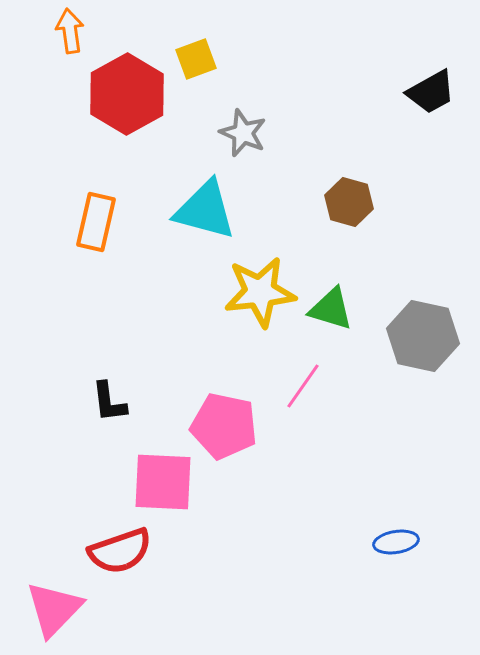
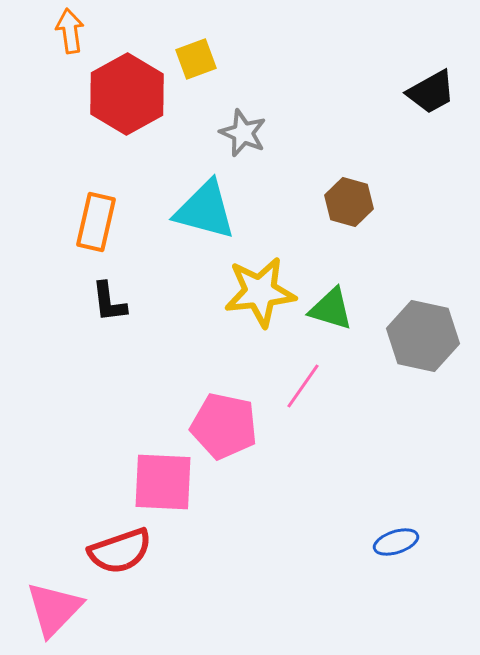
black L-shape: moved 100 px up
blue ellipse: rotated 9 degrees counterclockwise
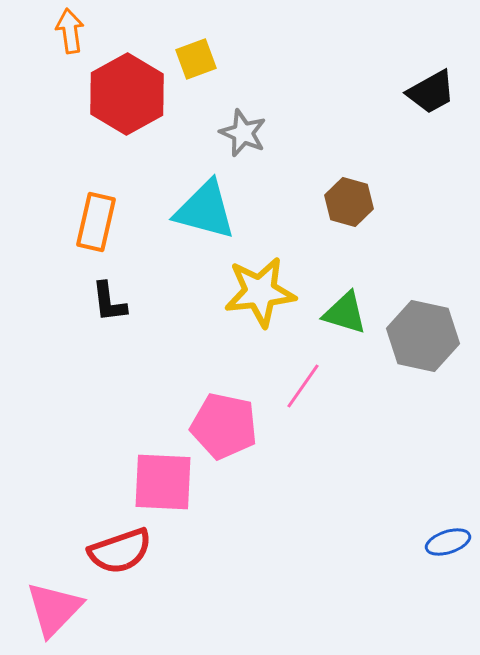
green triangle: moved 14 px right, 4 px down
blue ellipse: moved 52 px right
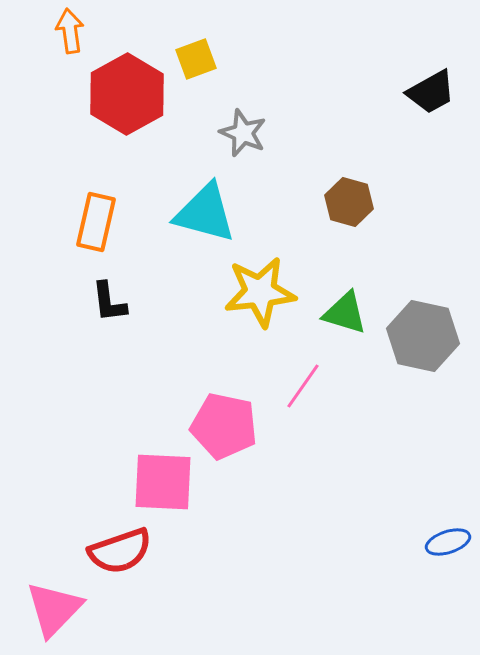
cyan triangle: moved 3 px down
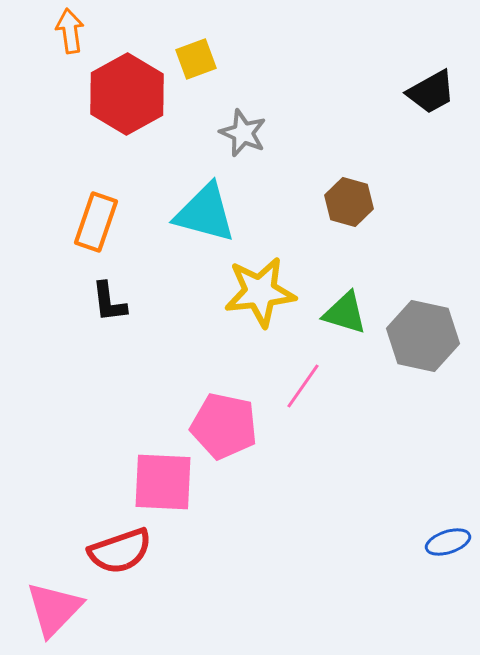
orange rectangle: rotated 6 degrees clockwise
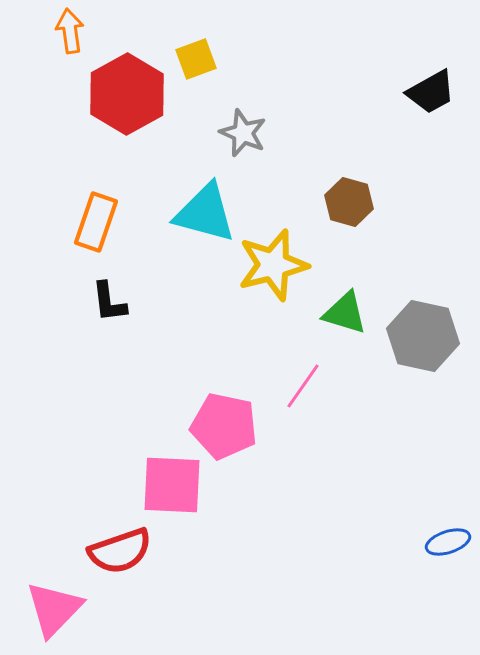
yellow star: moved 13 px right, 27 px up; rotated 8 degrees counterclockwise
pink square: moved 9 px right, 3 px down
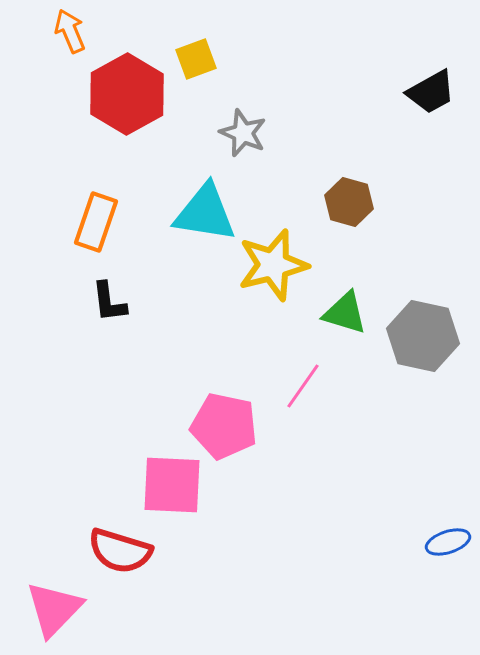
orange arrow: rotated 15 degrees counterclockwise
cyan triangle: rotated 6 degrees counterclockwise
red semicircle: rotated 36 degrees clockwise
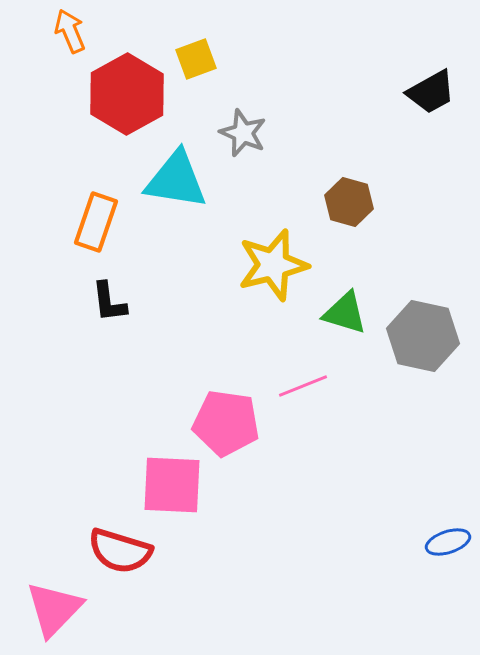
cyan triangle: moved 29 px left, 33 px up
pink line: rotated 33 degrees clockwise
pink pentagon: moved 2 px right, 3 px up; rotated 4 degrees counterclockwise
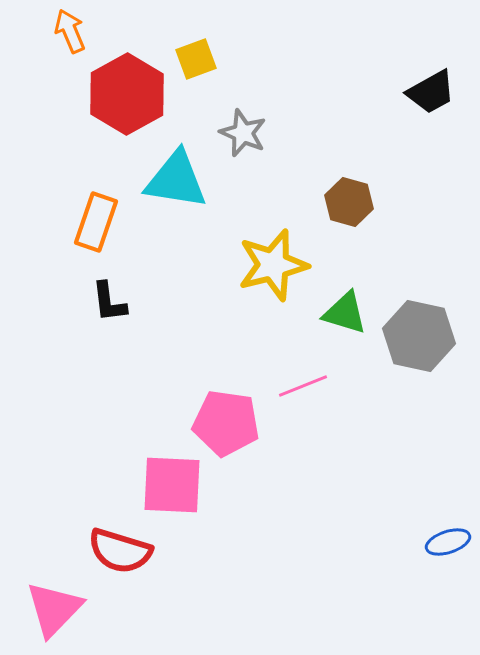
gray hexagon: moved 4 px left
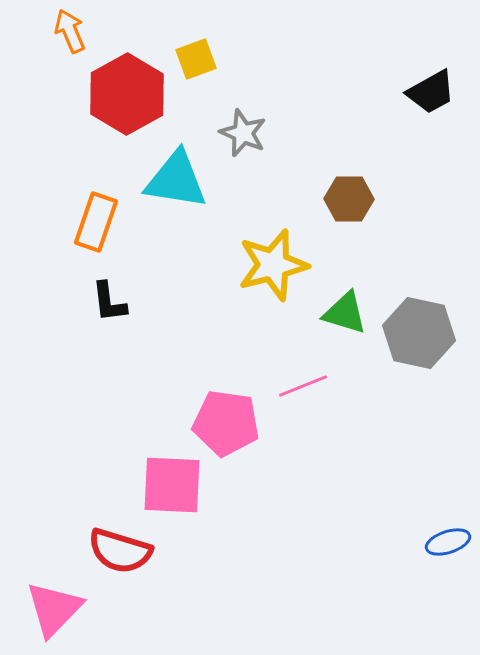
brown hexagon: moved 3 px up; rotated 15 degrees counterclockwise
gray hexagon: moved 3 px up
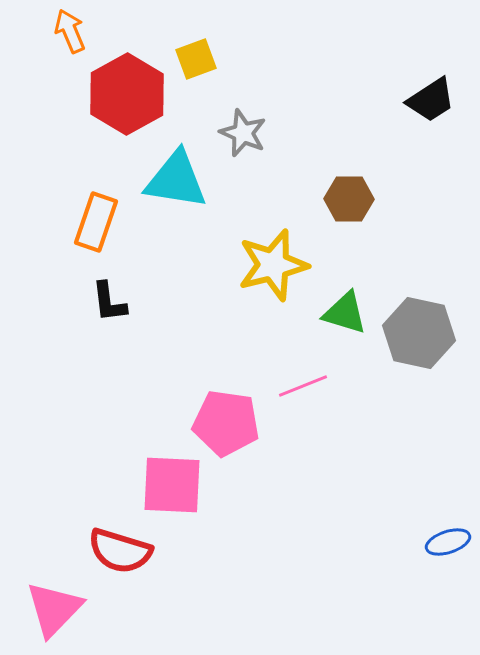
black trapezoid: moved 8 px down; rotated 4 degrees counterclockwise
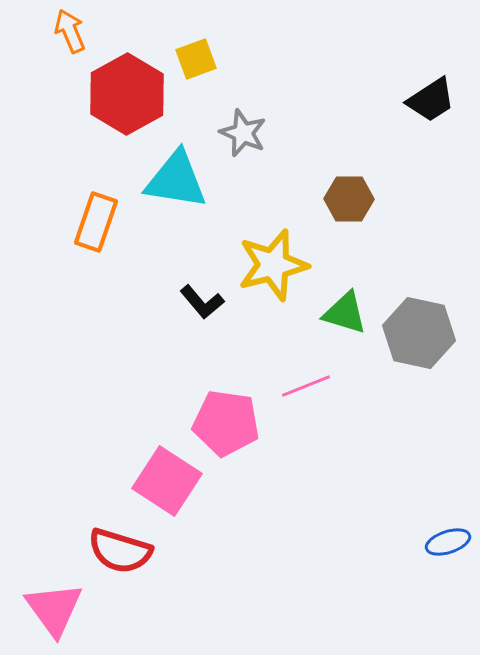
black L-shape: moved 93 px right; rotated 33 degrees counterclockwise
pink line: moved 3 px right
pink square: moved 5 px left, 4 px up; rotated 30 degrees clockwise
pink triangle: rotated 20 degrees counterclockwise
